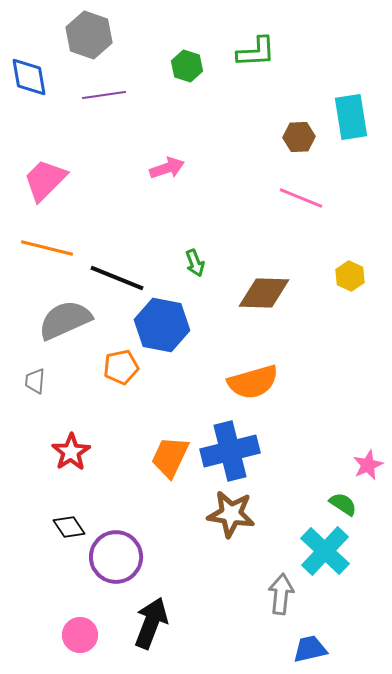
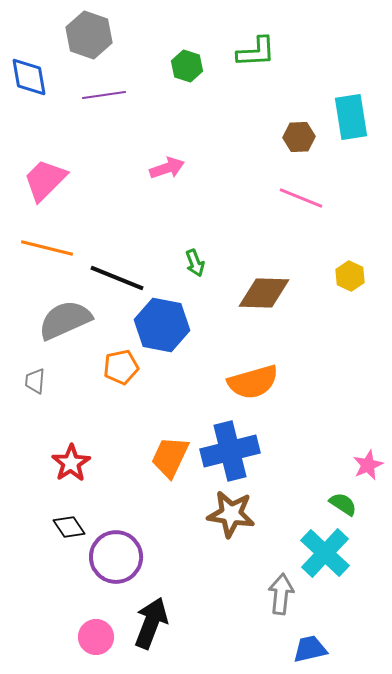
red star: moved 11 px down
cyan cross: moved 2 px down
pink circle: moved 16 px right, 2 px down
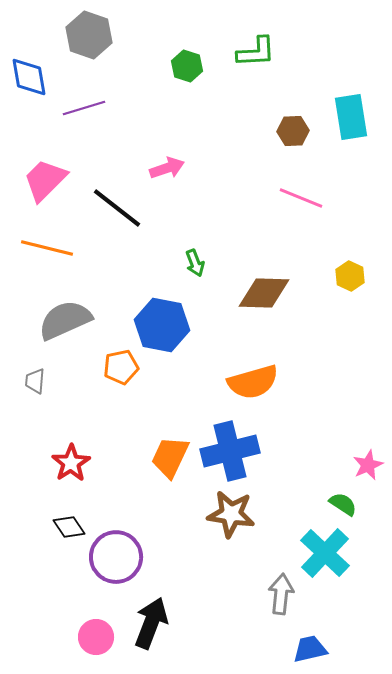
purple line: moved 20 px left, 13 px down; rotated 9 degrees counterclockwise
brown hexagon: moved 6 px left, 6 px up
black line: moved 70 px up; rotated 16 degrees clockwise
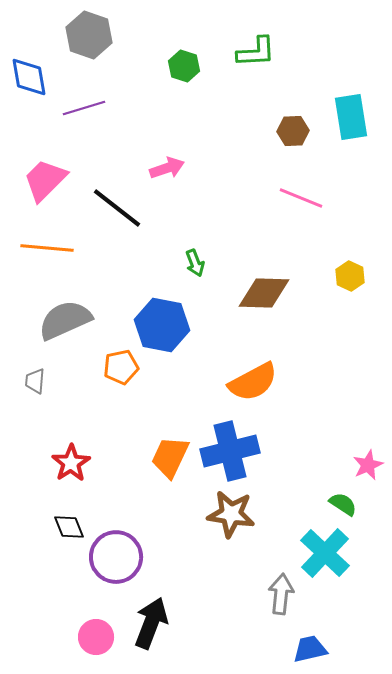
green hexagon: moved 3 px left
orange line: rotated 9 degrees counterclockwise
orange semicircle: rotated 12 degrees counterclockwise
black diamond: rotated 12 degrees clockwise
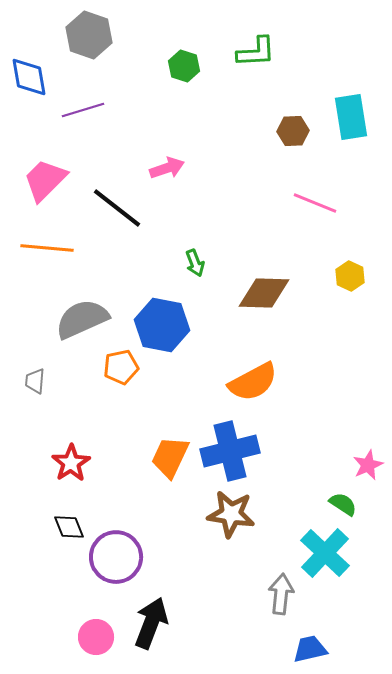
purple line: moved 1 px left, 2 px down
pink line: moved 14 px right, 5 px down
gray semicircle: moved 17 px right, 1 px up
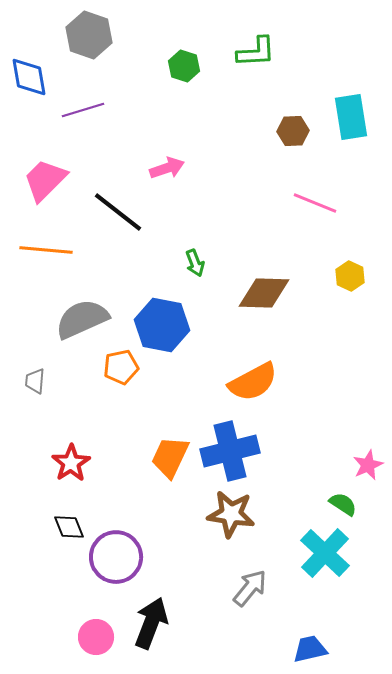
black line: moved 1 px right, 4 px down
orange line: moved 1 px left, 2 px down
gray arrow: moved 31 px left, 6 px up; rotated 33 degrees clockwise
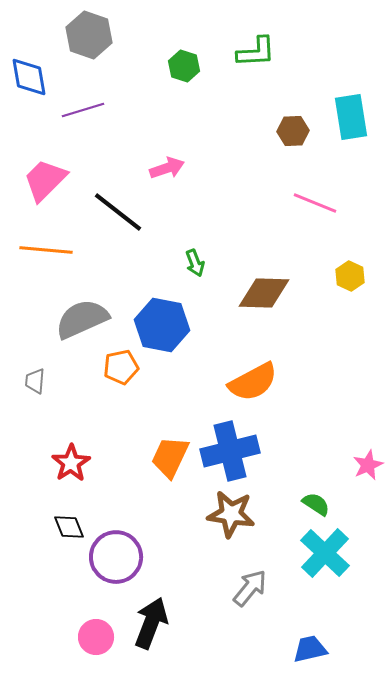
green semicircle: moved 27 px left
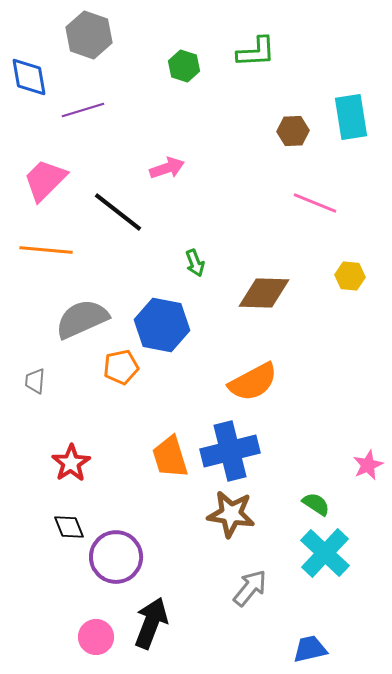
yellow hexagon: rotated 20 degrees counterclockwise
orange trapezoid: rotated 42 degrees counterclockwise
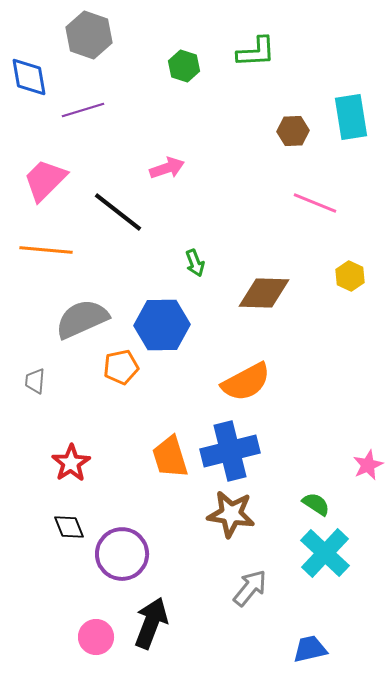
yellow hexagon: rotated 20 degrees clockwise
blue hexagon: rotated 12 degrees counterclockwise
orange semicircle: moved 7 px left
purple circle: moved 6 px right, 3 px up
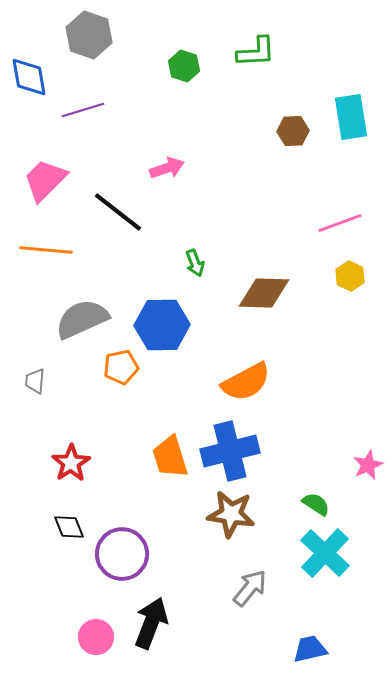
pink line: moved 25 px right, 20 px down; rotated 42 degrees counterclockwise
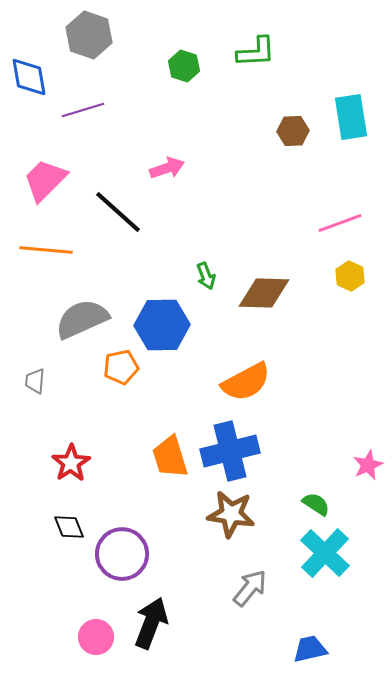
black line: rotated 4 degrees clockwise
green arrow: moved 11 px right, 13 px down
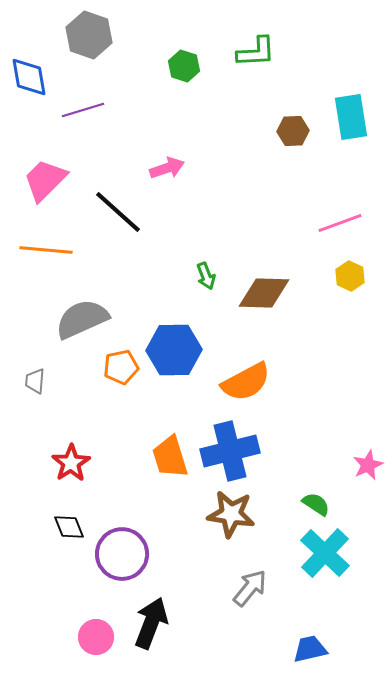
blue hexagon: moved 12 px right, 25 px down
